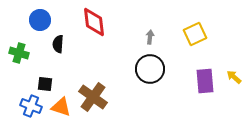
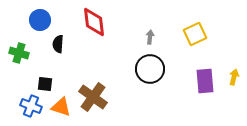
yellow arrow: rotated 63 degrees clockwise
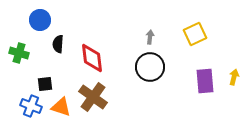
red diamond: moved 2 px left, 36 px down
black circle: moved 2 px up
black square: rotated 14 degrees counterclockwise
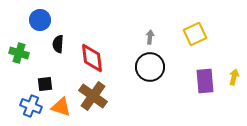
brown cross: moved 1 px up
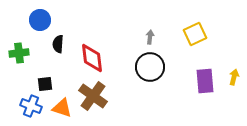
green cross: rotated 24 degrees counterclockwise
orange triangle: moved 1 px right, 1 px down
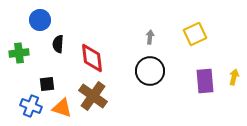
black circle: moved 4 px down
black square: moved 2 px right
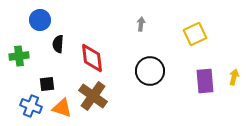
gray arrow: moved 9 px left, 13 px up
green cross: moved 3 px down
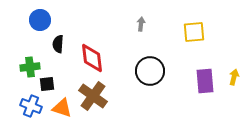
yellow square: moved 1 px left, 2 px up; rotated 20 degrees clockwise
green cross: moved 11 px right, 11 px down
